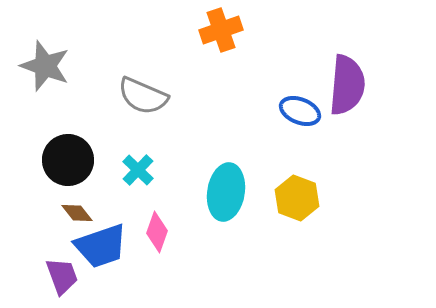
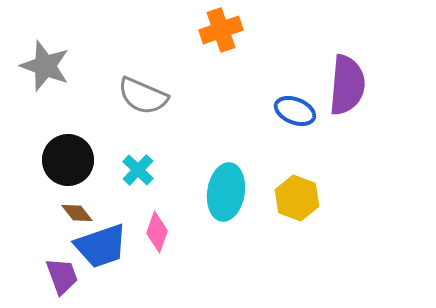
blue ellipse: moved 5 px left
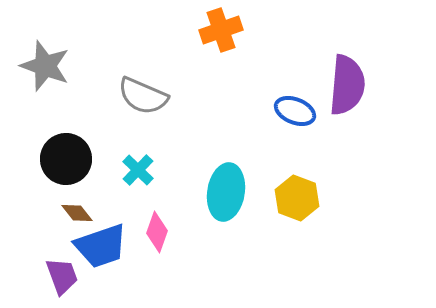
black circle: moved 2 px left, 1 px up
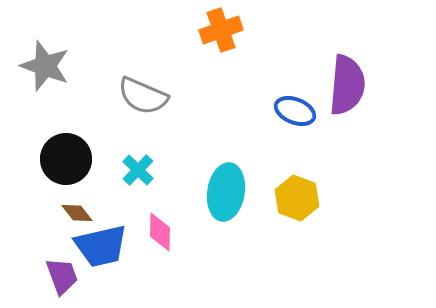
pink diamond: moved 3 px right; rotated 18 degrees counterclockwise
blue trapezoid: rotated 6 degrees clockwise
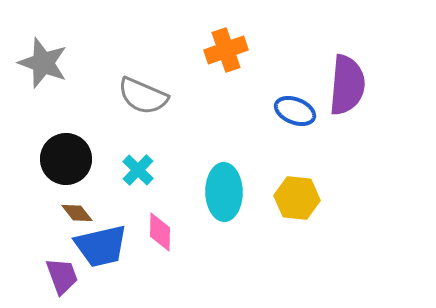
orange cross: moved 5 px right, 20 px down
gray star: moved 2 px left, 3 px up
cyan ellipse: moved 2 px left; rotated 10 degrees counterclockwise
yellow hexagon: rotated 15 degrees counterclockwise
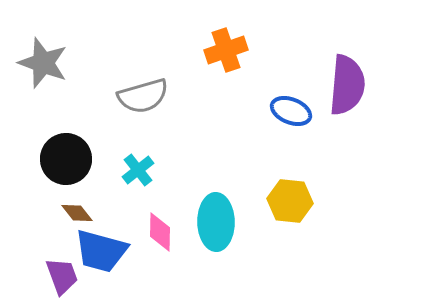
gray semicircle: rotated 39 degrees counterclockwise
blue ellipse: moved 4 px left
cyan cross: rotated 8 degrees clockwise
cyan ellipse: moved 8 px left, 30 px down
yellow hexagon: moved 7 px left, 3 px down
blue trapezoid: moved 5 px down; rotated 28 degrees clockwise
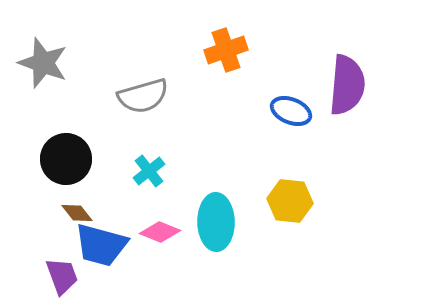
cyan cross: moved 11 px right, 1 px down
pink diamond: rotated 69 degrees counterclockwise
blue trapezoid: moved 6 px up
